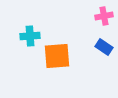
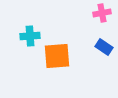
pink cross: moved 2 px left, 3 px up
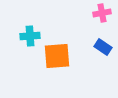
blue rectangle: moved 1 px left
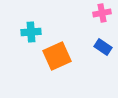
cyan cross: moved 1 px right, 4 px up
orange square: rotated 20 degrees counterclockwise
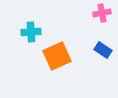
blue rectangle: moved 3 px down
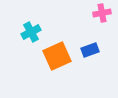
cyan cross: rotated 24 degrees counterclockwise
blue rectangle: moved 13 px left; rotated 54 degrees counterclockwise
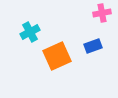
cyan cross: moved 1 px left
blue rectangle: moved 3 px right, 4 px up
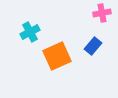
blue rectangle: rotated 30 degrees counterclockwise
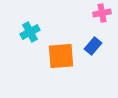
orange square: moved 4 px right; rotated 20 degrees clockwise
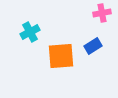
blue rectangle: rotated 18 degrees clockwise
